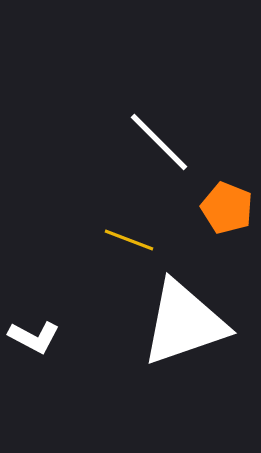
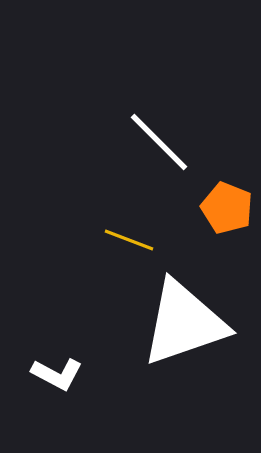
white L-shape: moved 23 px right, 37 px down
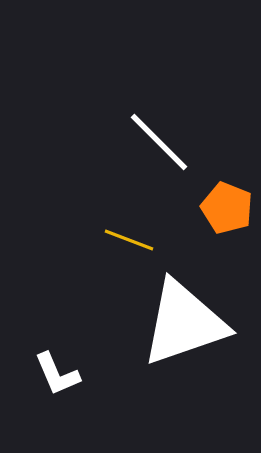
white L-shape: rotated 39 degrees clockwise
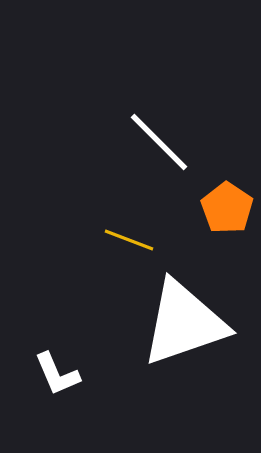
orange pentagon: rotated 12 degrees clockwise
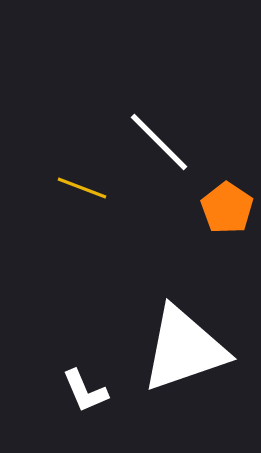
yellow line: moved 47 px left, 52 px up
white triangle: moved 26 px down
white L-shape: moved 28 px right, 17 px down
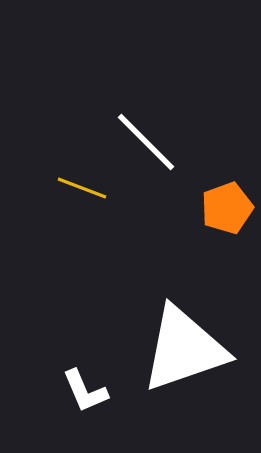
white line: moved 13 px left
orange pentagon: rotated 18 degrees clockwise
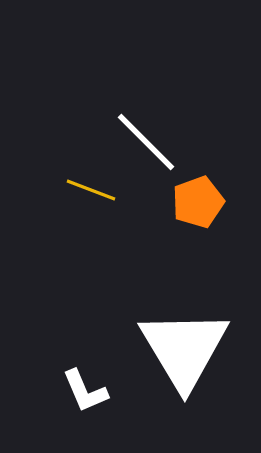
yellow line: moved 9 px right, 2 px down
orange pentagon: moved 29 px left, 6 px up
white triangle: rotated 42 degrees counterclockwise
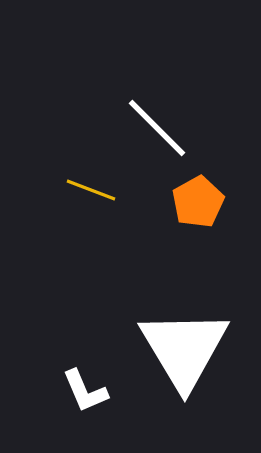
white line: moved 11 px right, 14 px up
orange pentagon: rotated 9 degrees counterclockwise
